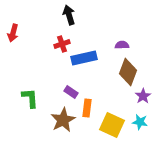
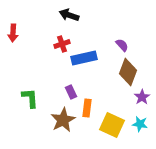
black arrow: rotated 54 degrees counterclockwise
red arrow: rotated 12 degrees counterclockwise
purple semicircle: rotated 48 degrees clockwise
purple rectangle: rotated 32 degrees clockwise
purple star: moved 1 px left, 1 px down
cyan star: moved 2 px down
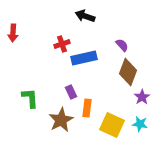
black arrow: moved 16 px right, 1 px down
brown star: moved 2 px left
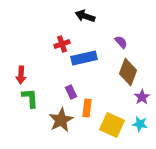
red arrow: moved 8 px right, 42 px down
purple semicircle: moved 1 px left, 3 px up
